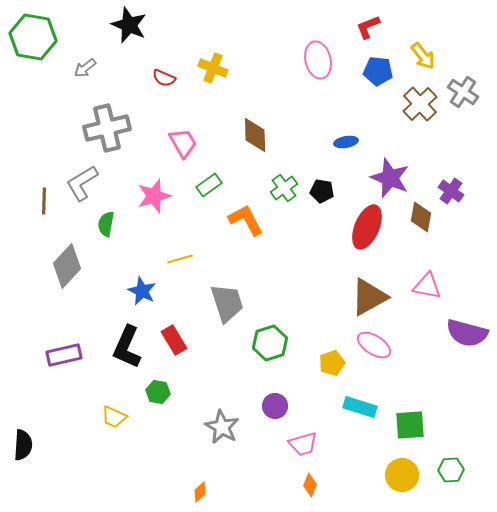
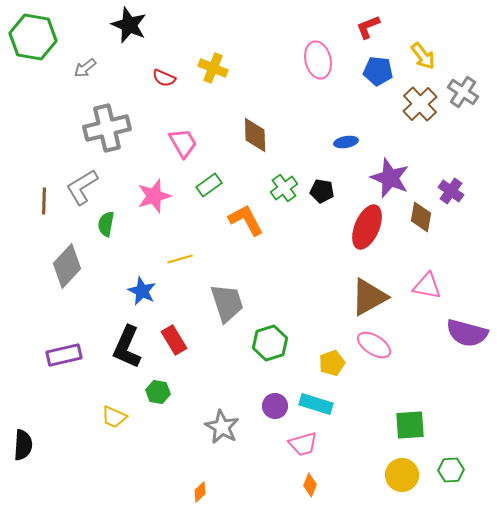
gray L-shape at (82, 183): moved 4 px down
cyan rectangle at (360, 407): moved 44 px left, 3 px up
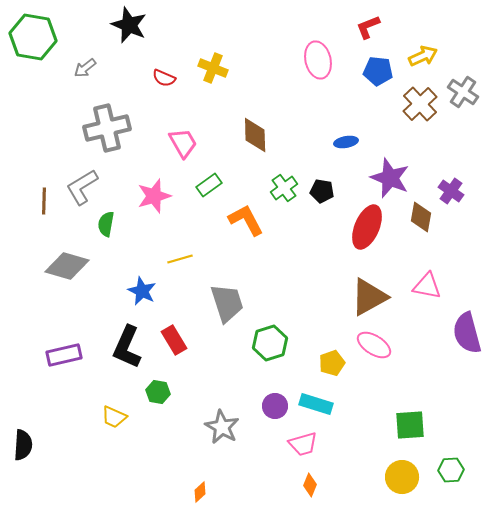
yellow arrow at (423, 56): rotated 76 degrees counterclockwise
gray diamond at (67, 266): rotated 63 degrees clockwise
purple semicircle at (467, 333): rotated 60 degrees clockwise
yellow circle at (402, 475): moved 2 px down
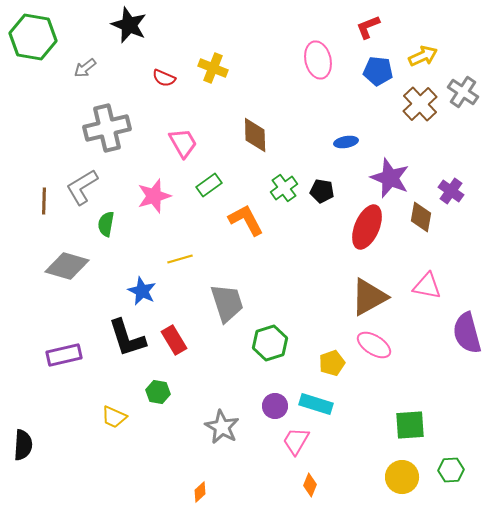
black L-shape at (127, 347): moved 9 px up; rotated 42 degrees counterclockwise
pink trapezoid at (303, 444): moved 7 px left, 3 px up; rotated 136 degrees clockwise
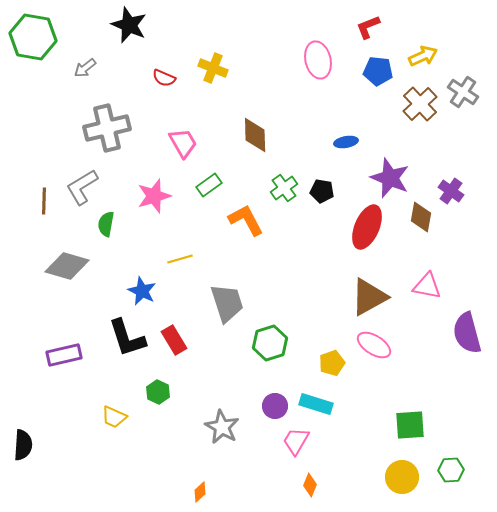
green hexagon at (158, 392): rotated 15 degrees clockwise
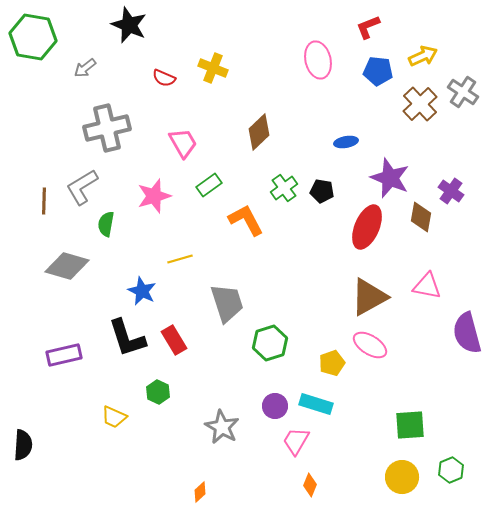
brown diamond at (255, 135): moved 4 px right, 3 px up; rotated 48 degrees clockwise
pink ellipse at (374, 345): moved 4 px left
green hexagon at (451, 470): rotated 20 degrees counterclockwise
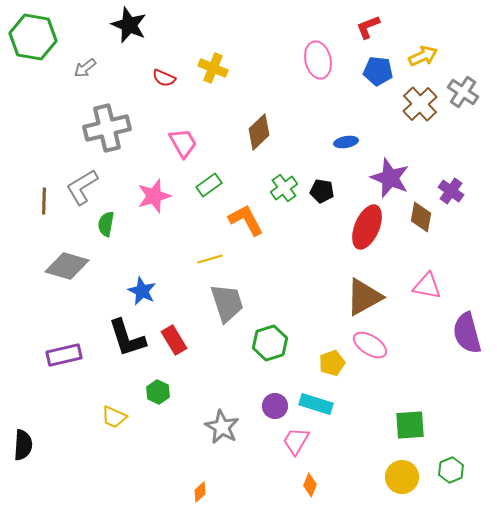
yellow line at (180, 259): moved 30 px right
brown triangle at (369, 297): moved 5 px left
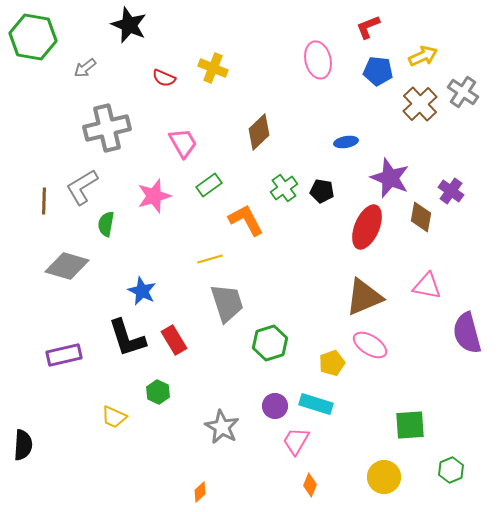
brown triangle at (364, 297): rotated 6 degrees clockwise
yellow circle at (402, 477): moved 18 px left
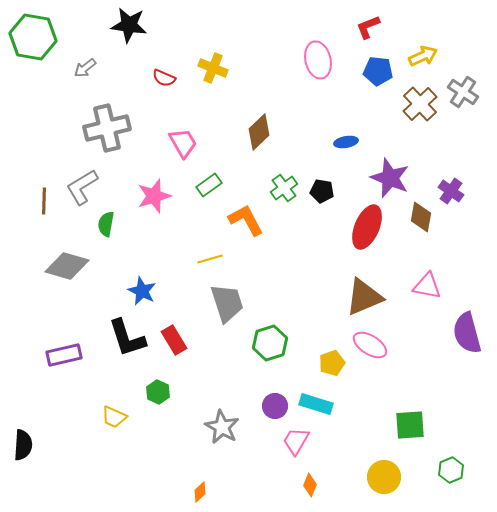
black star at (129, 25): rotated 15 degrees counterclockwise
